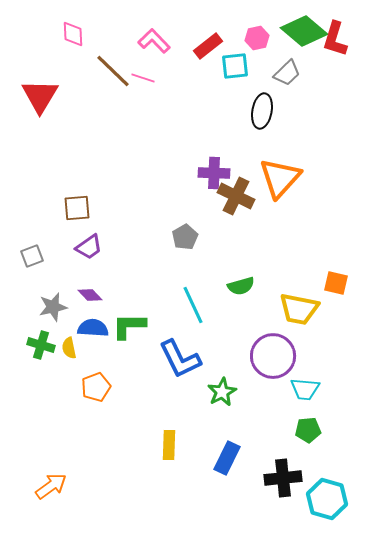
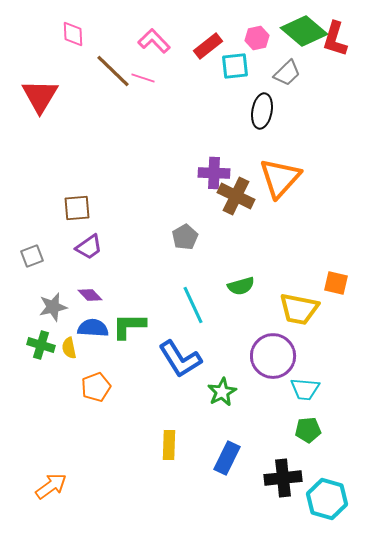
blue L-shape: rotated 6 degrees counterclockwise
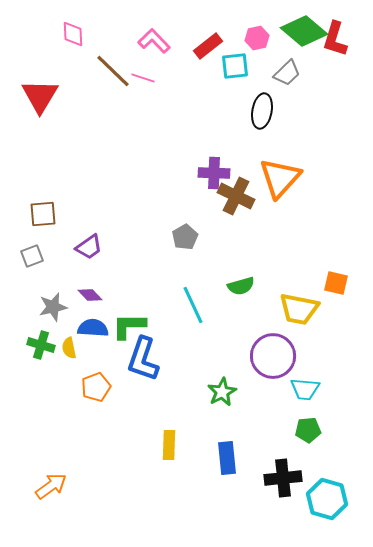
brown square: moved 34 px left, 6 px down
blue L-shape: moved 37 px left; rotated 51 degrees clockwise
blue rectangle: rotated 32 degrees counterclockwise
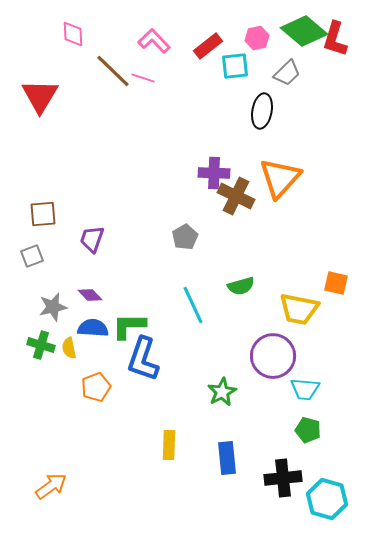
purple trapezoid: moved 3 px right, 8 px up; rotated 144 degrees clockwise
green pentagon: rotated 20 degrees clockwise
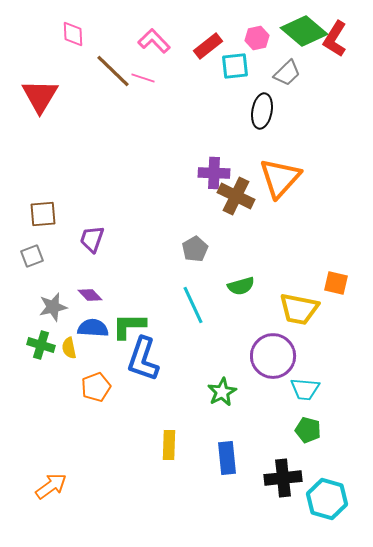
red L-shape: rotated 15 degrees clockwise
gray pentagon: moved 10 px right, 12 px down
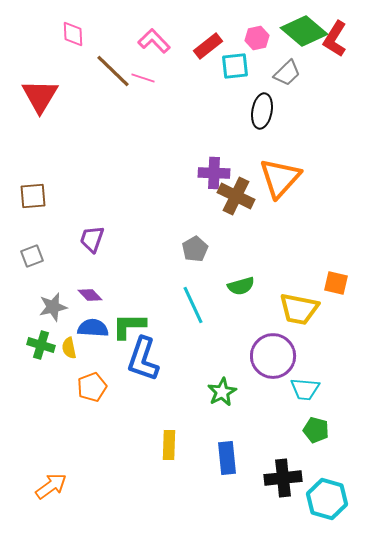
brown square: moved 10 px left, 18 px up
orange pentagon: moved 4 px left
green pentagon: moved 8 px right
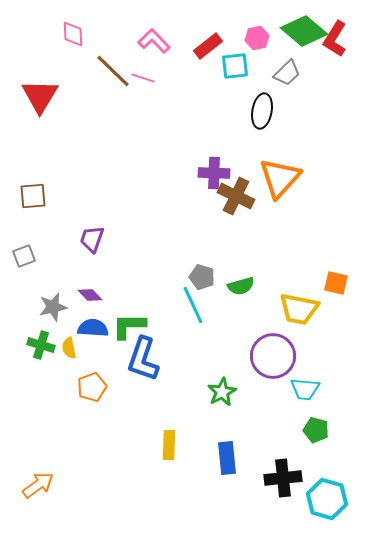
gray pentagon: moved 7 px right, 28 px down; rotated 25 degrees counterclockwise
gray square: moved 8 px left
orange arrow: moved 13 px left, 1 px up
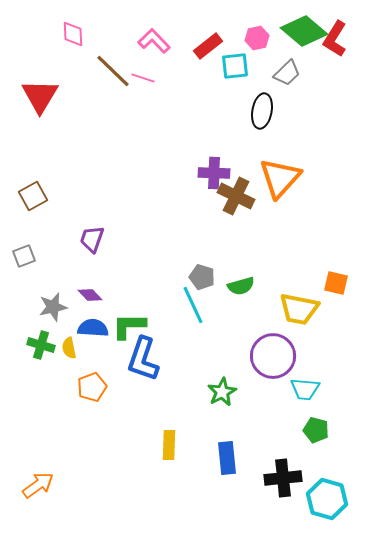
brown square: rotated 24 degrees counterclockwise
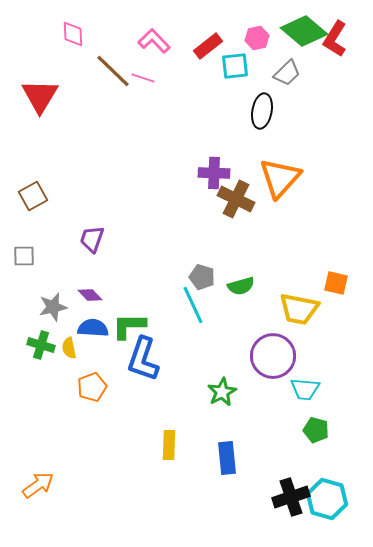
brown cross: moved 3 px down
gray square: rotated 20 degrees clockwise
black cross: moved 8 px right, 19 px down; rotated 12 degrees counterclockwise
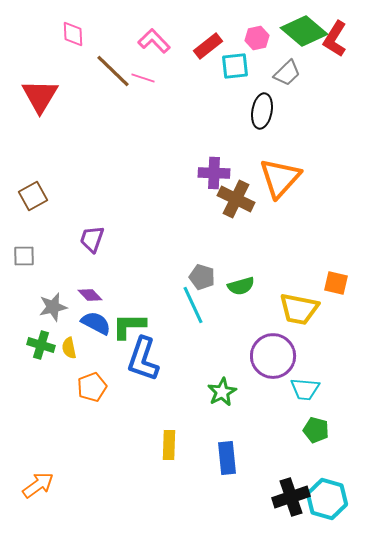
blue semicircle: moved 3 px right, 5 px up; rotated 24 degrees clockwise
